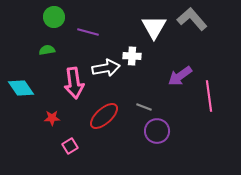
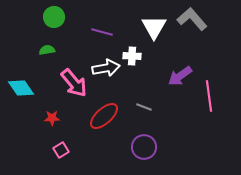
purple line: moved 14 px right
pink arrow: rotated 32 degrees counterclockwise
purple circle: moved 13 px left, 16 px down
pink square: moved 9 px left, 4 px down
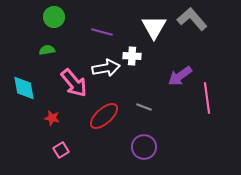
cyan diamond: moved 3 px right; rotated 24 degrees clockwise
pink line: moved 2 px left, 2 px down
red star: rotated 14 degrees clockwise
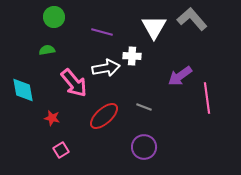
cyan diamond: moved 1 px left, 2 px down
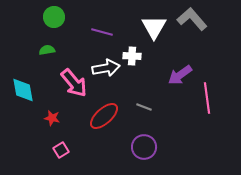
purple arrow: moved 1 px up
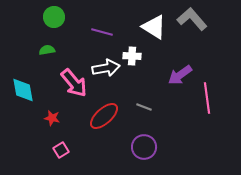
white triangle: rotated 28 degrees counterclockwise
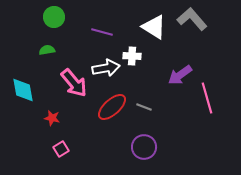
pink line: rotated 8 degrees counterclockwise
red ellipse: moved 8 px right, 9 px up
pink square: moved 1 px up
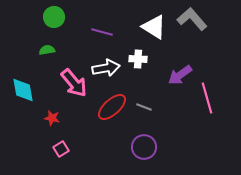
white cross: moved 6 px right, 3 px down
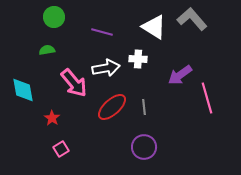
gray line: rotated 63 degrees clockwise
red star: rotated 21 degrees clockwise
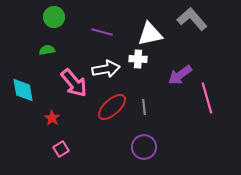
white triangle: moved 4 px left, 7 px down; rotated 44 degrees counterclockwise
white arrow: moved 1 px down
